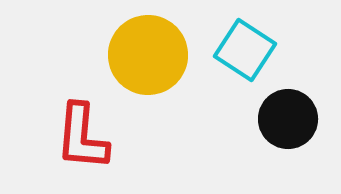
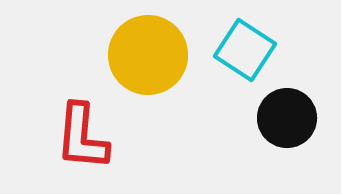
black circle: moved 1 px left, 1 px up
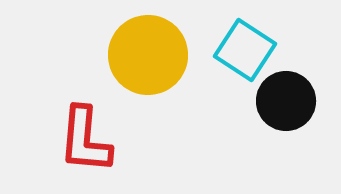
black circle: moved 1 px left, 17 px up
red L-shape: moved 3 px right, 3 px down
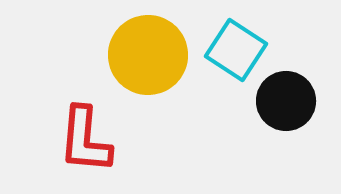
cyan square: moved 9 px left
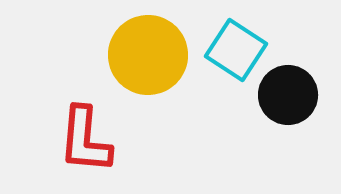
black circle: moved 2 px right, 6 px up
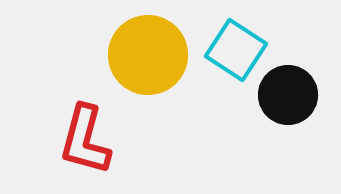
red L-shape: rotated 10 degrees clockwise
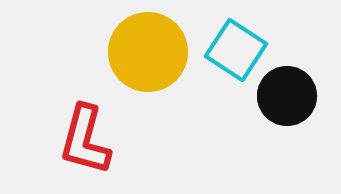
yellow circle: moved 3 px up
black circle: moved 1 px left, 1 px down
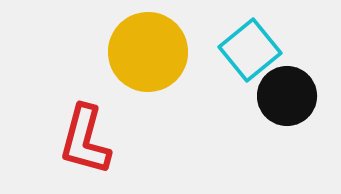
cyan square: moved 14 px right; rotated 18 degrees clockwise
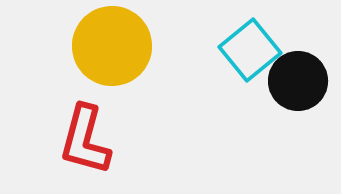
yellow circle: moved 36 px left, 6 px up
black circle: moved 11 px right, 15 px up
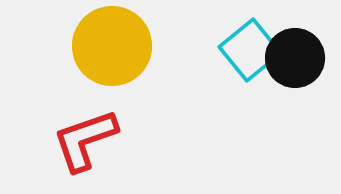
black circle: moved 3 px left, 23 px up
red L-shape: rotated 56 degrees clockwise
